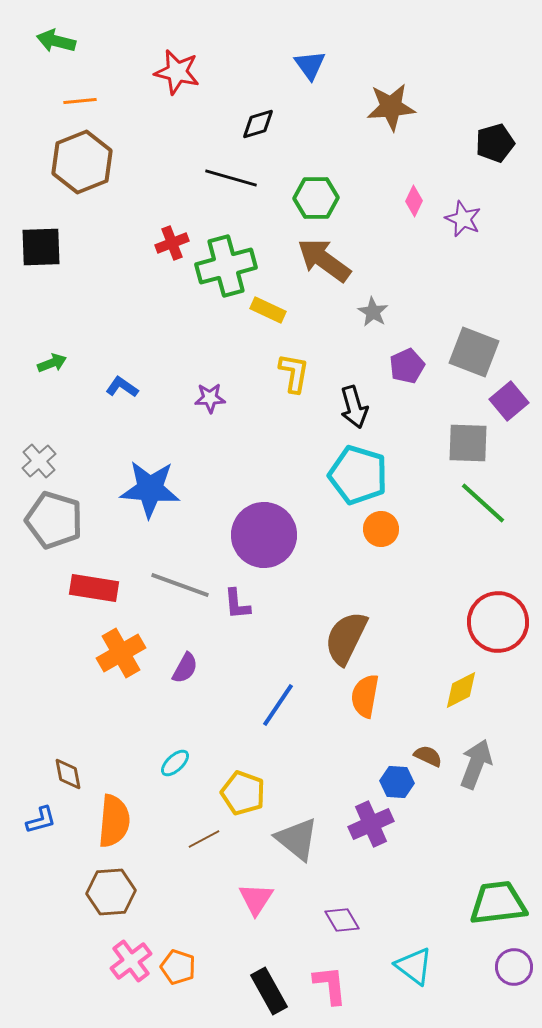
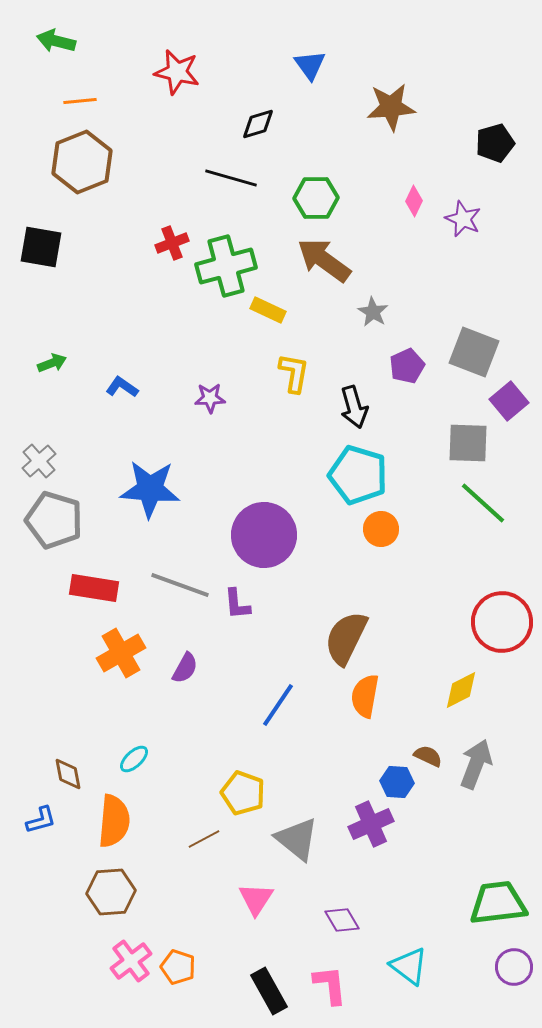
black square at (41, 247): rotated 12 degrees clockwise
red circle at (498, 622): moved 4 px right
cyan ellipse at (175, 763): moved 41 px left, 4 px up
cyan triangle at (414, 966): moved 5 px left
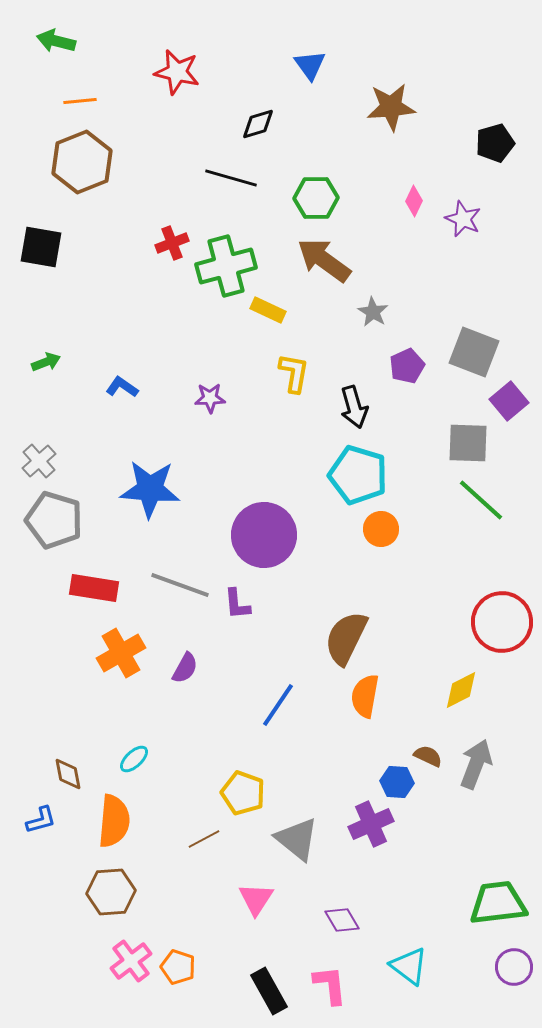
green arrow at (52, 363): moved 6 px left, 1 px up
green line at (483, 503): moved 2 px left, 3 px up
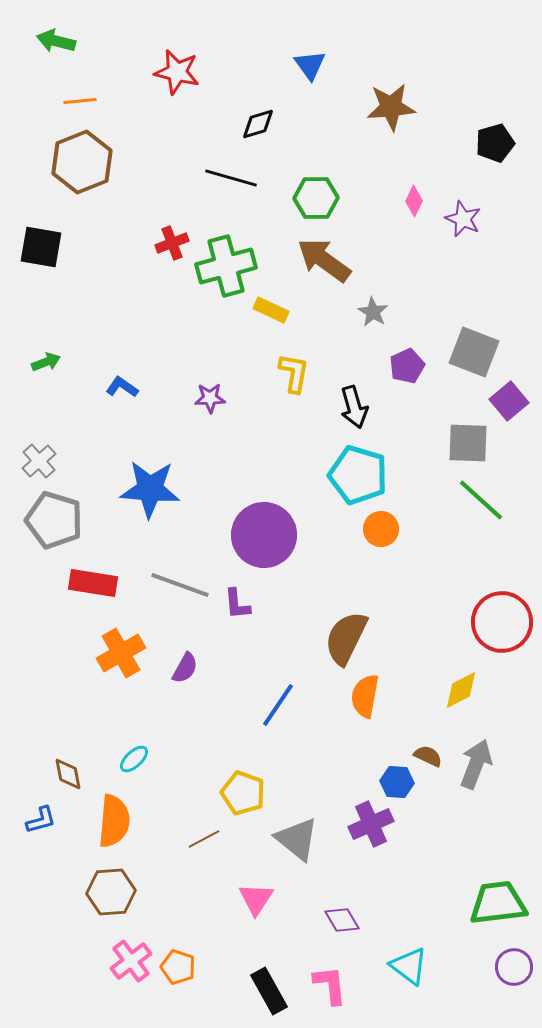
yellow rectangle at (268, 310): moved 3 px right
red rectangle at (94, 588): moved 1 px left, 5 px up
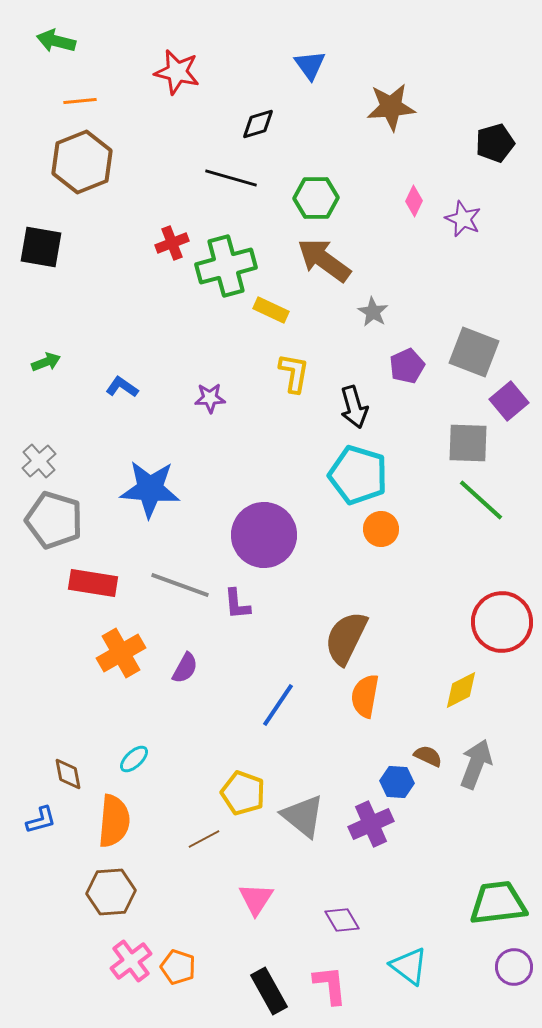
gray triangle at (297, 839): moved 6 px right, 23 px up
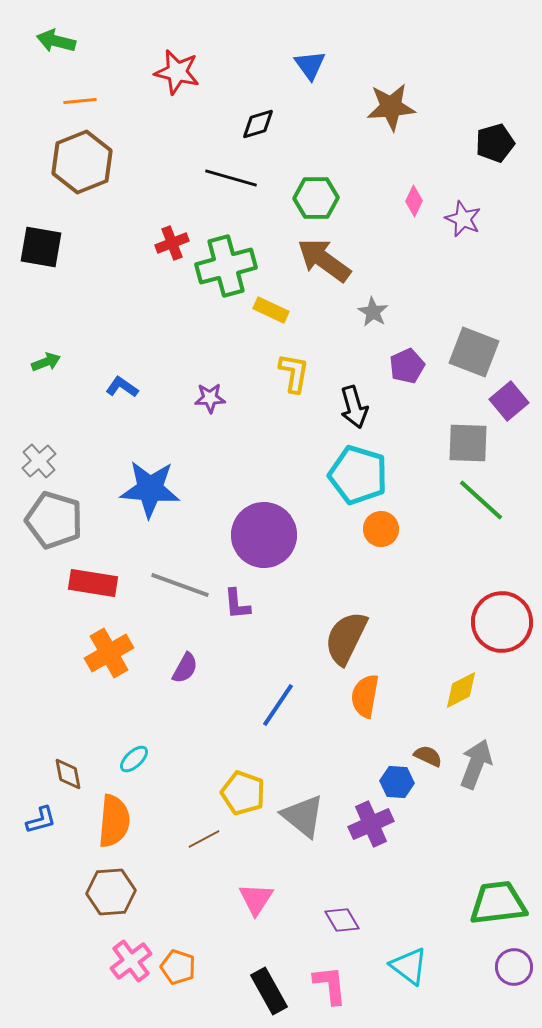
orange cross at (121, 653): moved 12 px left
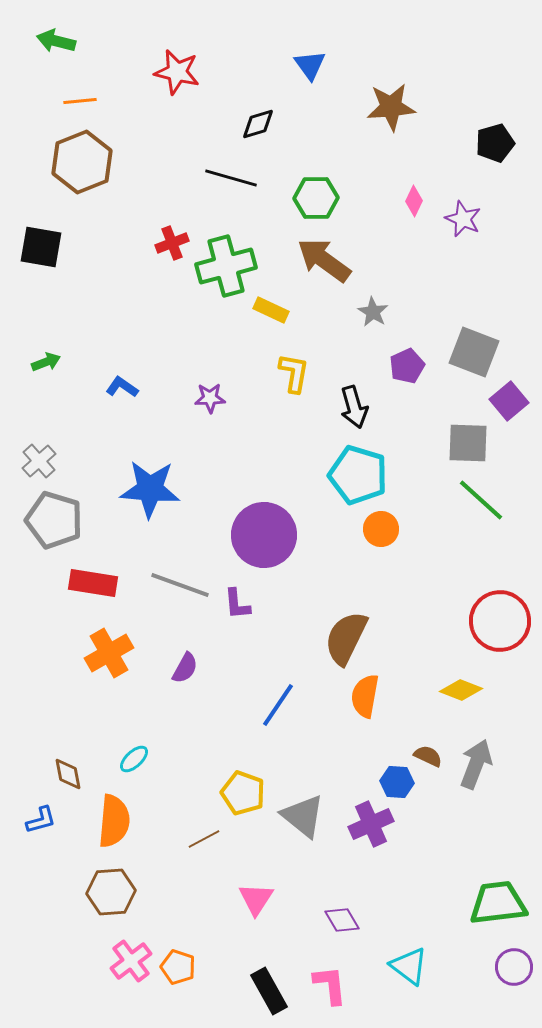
red circle at (502, 622): moved 2 px left, 1 px up
yellow diamond at (461, 690): rotated 48 degrees clockwise
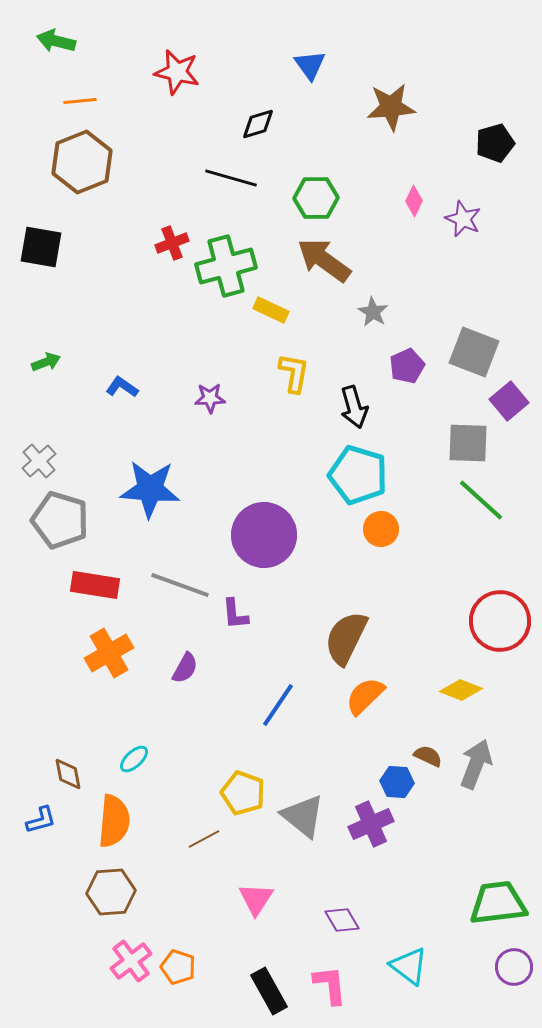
gray pentagon at (54, 520): moved 6 px right
red rectangle at (93, 583): moved 2 px right, 2 px down
purple L-shape at (237, 604): moved 2 px left, 10 px down
orange semicircle at (365, 696): rotated 36 degrees clockwise
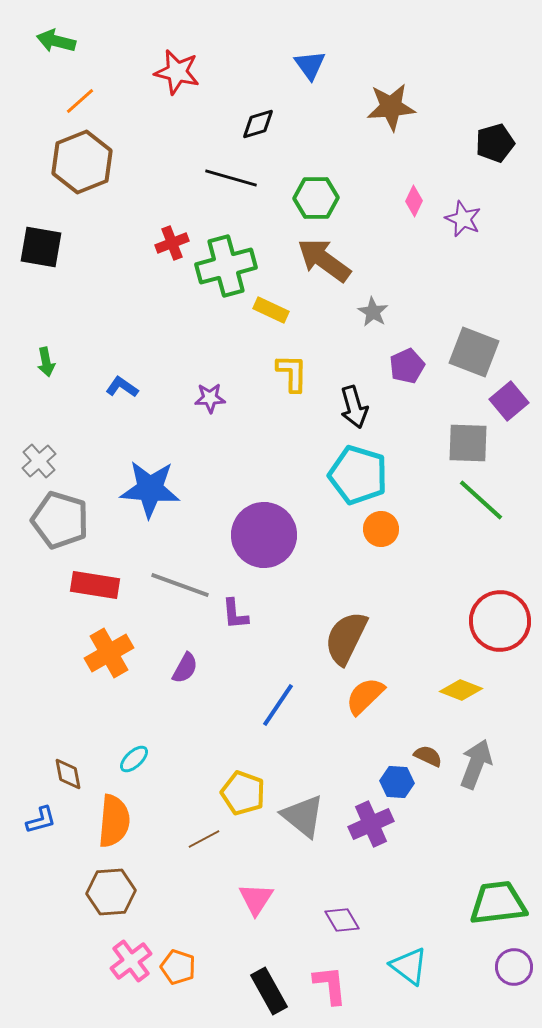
orange line at (80, 101): rotated 36 degrees counterclockwise
green arrow at (46, 362): rotated 100 degrees clockwise
yellow L-shape at (294, 373): moved 2 px left; rotated 9 degrees counterclockwise
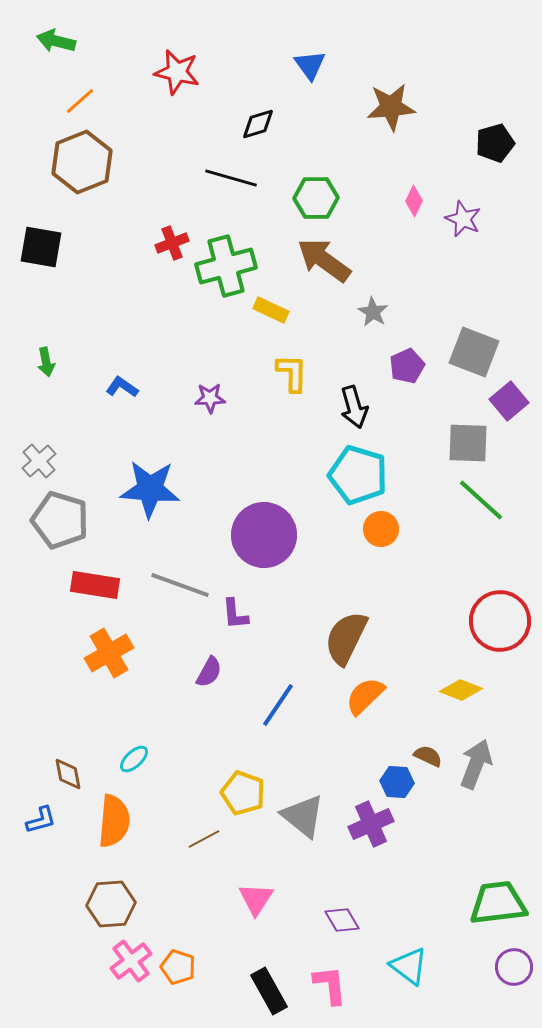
purple semicircle at (185, 668): moved 24 px right, 4 px down
brown hexagon at (111, 892): moved 12 px down
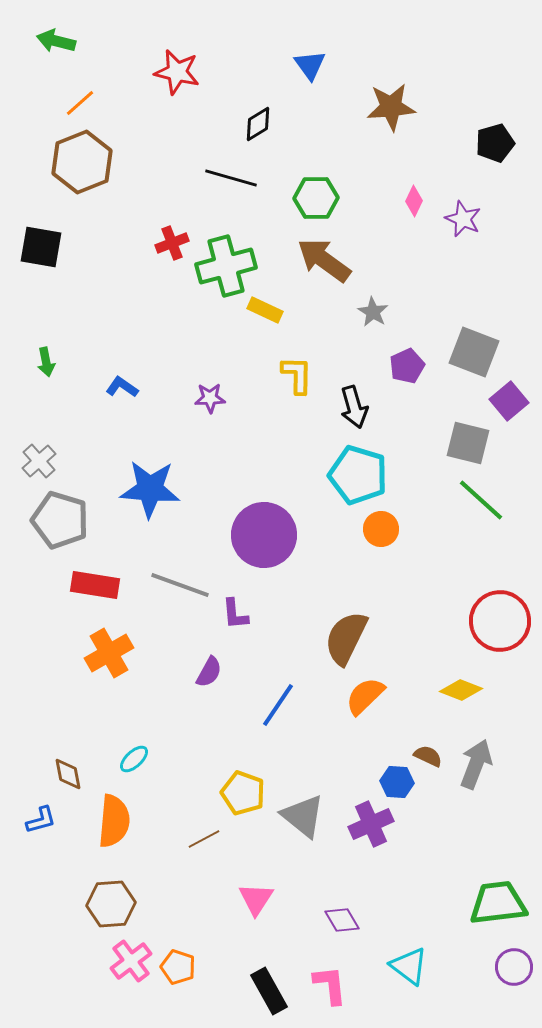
orange line at (80, 101): moved 2 px down
black diamond at (258, 124): rotated 15 degrees counterclockwise
yellow rectangle at (271, 310): moved 6 px left
yellow L-shape at (292, 373): moved 5 px right, 2 px down
gray square at (468, 443): rotated 12 degrees clockwise
